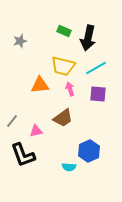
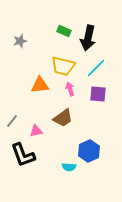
cyan line: rotated 15 degrees counterclockwise
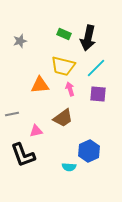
green rectangle: moved 3 px down
gray line: moved 7 px up; rotated 40 degrees clockwise
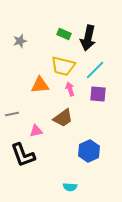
cyan line: moved 1 px left, 2 px down
cyan semicircle: moved 1 px right, 20 px down
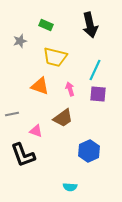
green rectangle: moved 18 px left, 9 px up
black arrow: moved 2 px right, 13 px up; rotated 25 degrees counterclockwise
yellow trapezoid: moved 8 px left, 9 px up
cyan line: rotated 20 degrees counterclockwise
orange triangle: moved 1 px down; rotated 24 degrees clockwise
pink triangle: rotated 32 degrees clockwise
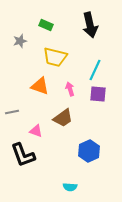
gray line: moved 2 px up
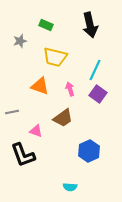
purple square: rotated 30 degrees clockwise
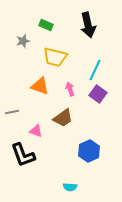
black arrow: moved 2 px left
gray star: moved 3 px right
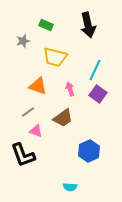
orange triangle: moved 2 px left
gray line: moved 16 px right; rotated 24 degrees counterclockwise
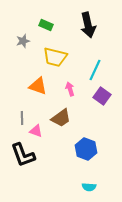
purple square: moved 4 px right, 2 px down
gray line: moved 6 px left, 6 px down; rotated 56 degrees counterclockwise
brown trapezoid: moved 2 px left
blue hexagon: moved 3 px left, 2 px up; rotated 15 degrees counterclockwise
cyan semicircle: moved 19 px right
